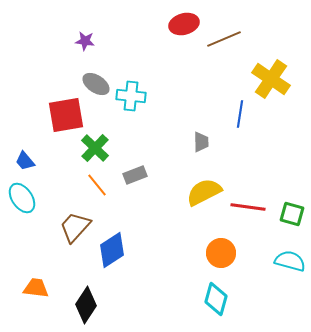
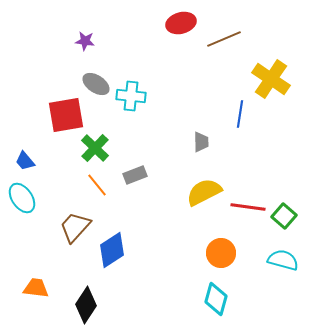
red ellipse: moved 3 px left, 1 px up
green square: moved 8 px left, 2 px down; rotated 25 degrees clockwise
cyan semicircle: moved 7 px left, 1 px up
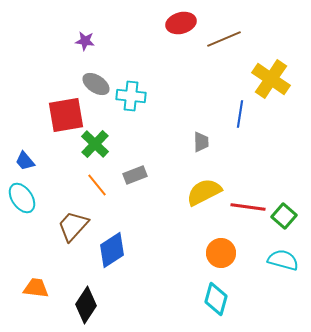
green cross: moved 4 px up
brown trapezoid: moved 2 px left, 1 px up
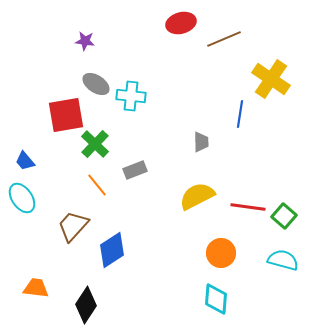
gray rectangle: moved 5 px up
yellow semicircle: moved 7 px left, 4 px down
cyan diamond: rotated 12 degrees counterclockwise
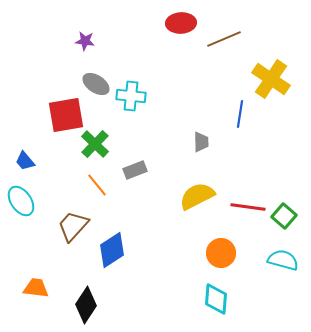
red ellipse: rotated 12 degrees clockwise
cyan ellipse: moved 1 px left, 3 px down
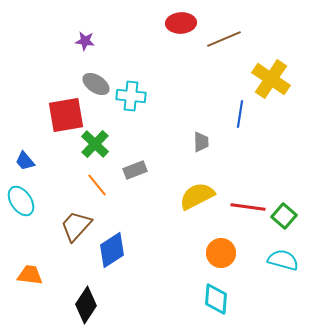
brown trapezoid: moved 3 px right
orange trapezoid: moved 6 px left, 13 px up
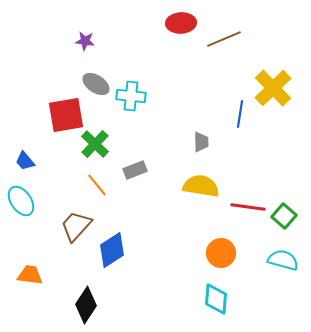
yellow cross: moved 2 px right, 9 px down; rotated 12 degrees clockwise
yellow semicircle: moved 4 px right, 10 px up; rotated 36 degrees clockwise
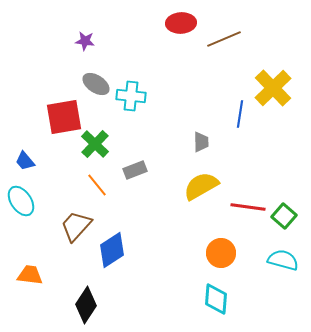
red square: moved 2 px left, 2 px down
yellow semicircle: rotated 39 degrees counterclockwise
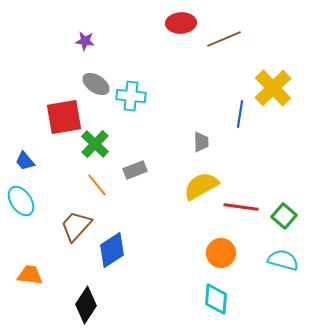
red line: moved 7 px left
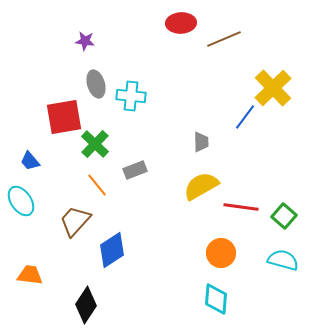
gray ellipse: rotated 40 degrees clockwise
blue line: moved 5 px right, 3 px down; rotated 28 degrees clockwise
blue trapezoid: moved 5 px right
brown trapezoid: moved 1 px left, 5 px up
